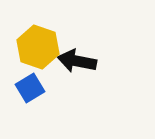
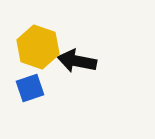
blue square: rotated 12 degrees clockwise
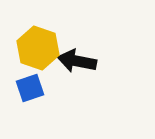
yellow hexagon: moved 1 px down
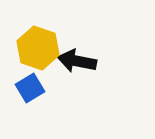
blue square: rotated 12 degrees counterclockwise
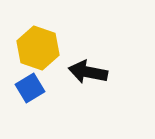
black arrow: moved 11 px right, 11 px down
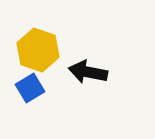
yellow hexagon: moved 2 px down
